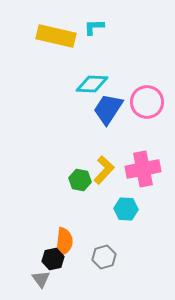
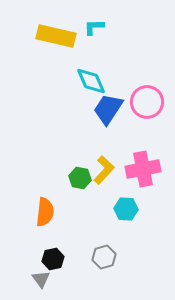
cyan diamond: moved 1 px left, 3 px up; rotated 64 degrees clockwise
green hexagon: moved 2 px up
orange semicircle: moved 19 px left, 30 px up
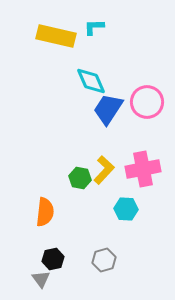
gray hexagon: moved 3 px down
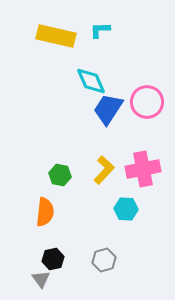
cyan L-shape: moved 6 px right, 3 px down
green hexagon: moved 20 px left, 3 px up
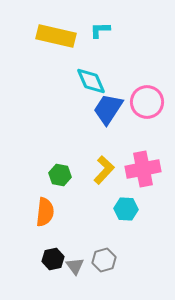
gray triangle: moved 34 px right, 13 px up
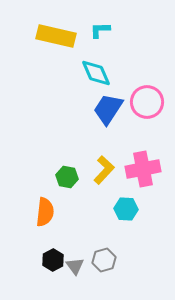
cyan diamond: moved 5 px right, 8 px up
green hexagon: moved 7 px right, 2 px down
black hexagon: moved 1 px down; rotated 15 degrees counterclockwise
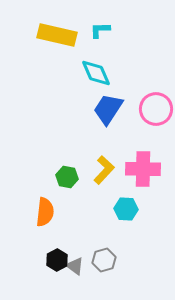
yellow rectangle: moved 1 px right, 1 px up
pink circle: moved 9 px right, 7 px down
pink cross: rotated 12 degrees clockwise
black hexagon: moved 4 px right
gray triangle: rotated 18 degrees counterclockwise
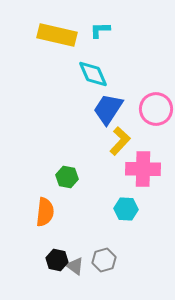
cyan diamond: moved 3 px left, 1 px down
yellow L-shape: moved 16 px right, 29 px up
black hexagon: rotated 20 degrees counterclockwise
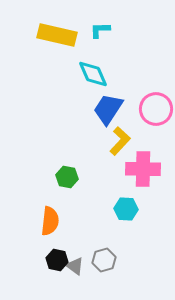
orange semicircle: moved 5 px right, 9 px down
